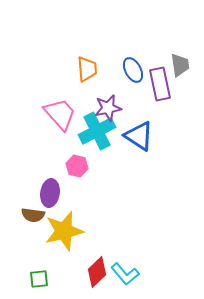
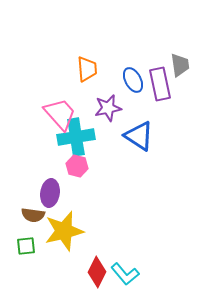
blue ellipse: moved 10 px down
cyan cross: moved 21 px left, 6 px down; rotated 18 degrees clockwise
red diamond: rotated 20 degrees counterclockwise
green square: moved 13 px left, 33 px up
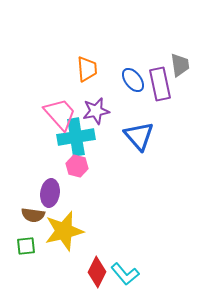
blue ellipse: rotated 10 degrees counterclockwise
purple star: moved 12 px left, 3 px down
blue triangle: rotated 16 degrees clockwise
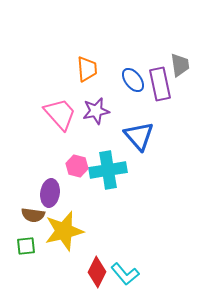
cyan cross: moved 32 px right, 33 px down
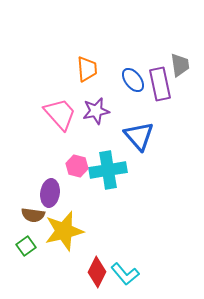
green square: rotated 30 degrees counterclockwise
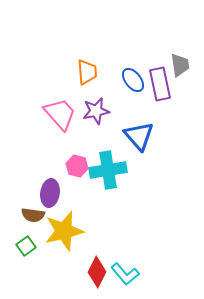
orange trapezoid: moved 3 px down
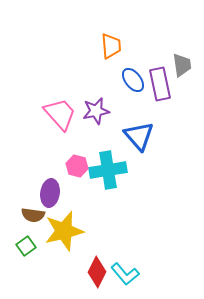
gray trapezoid: moved 2 px right
orange trapezoid: moved 24 px right, 26 px up
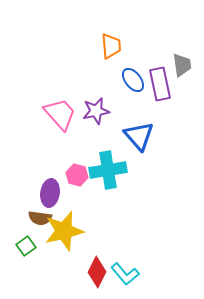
pink hexagon: moved 9 px down
brown semicircle: moved 7 px right, 3 px down
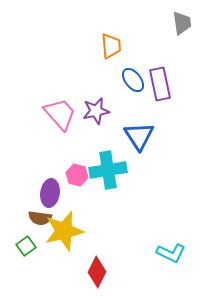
gray trapezoid: moved 42 px up
blue triangle: rotated 8 degrees clockwise
cyan L-shape: moved 46 px right, 21 px up; rotated 24 degrees counterclockwise
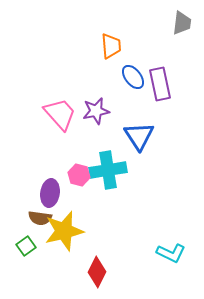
gray trapezoid: rotated 15 degrees clockwise
blue ellipse: moved 3 px up
pink hexagon: moved 2 px right
